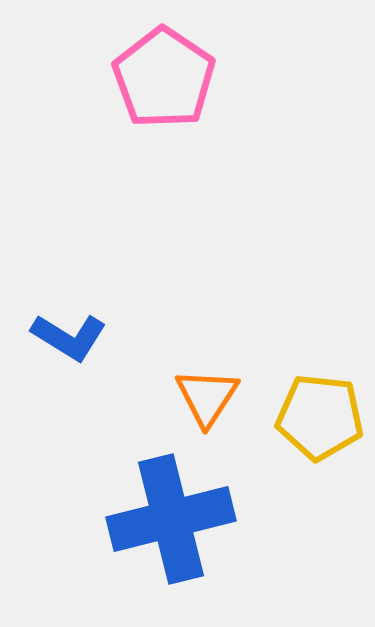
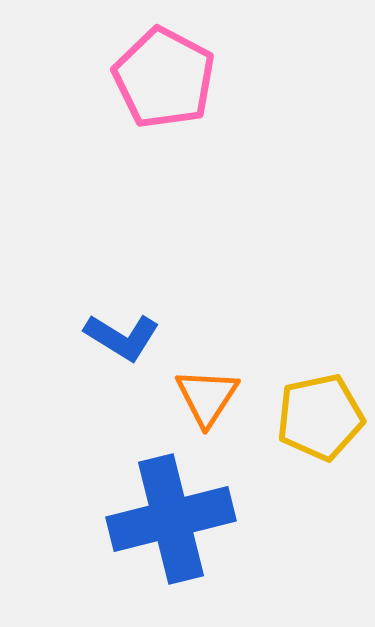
pink pentagon: rotated 6 degrees counterclockwise
blue L-shape: moved 53 px right
yellow pentagon: rotated 18 degrees counterclockwise
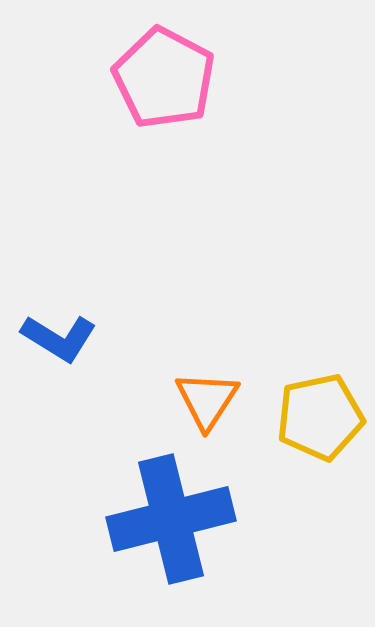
blue L-shape: moved 63 px left, 1 px down
orange triangle: moved 3 px down
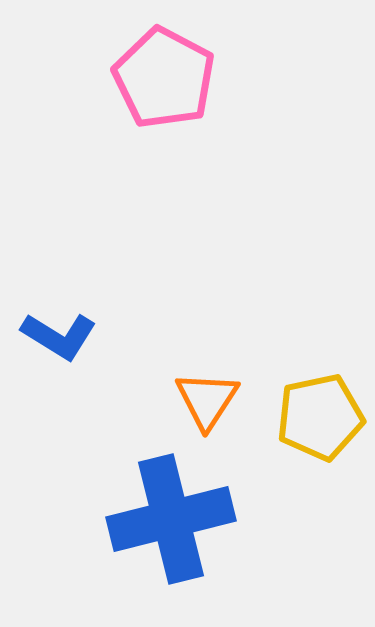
blue L-shape: moved 2 px up
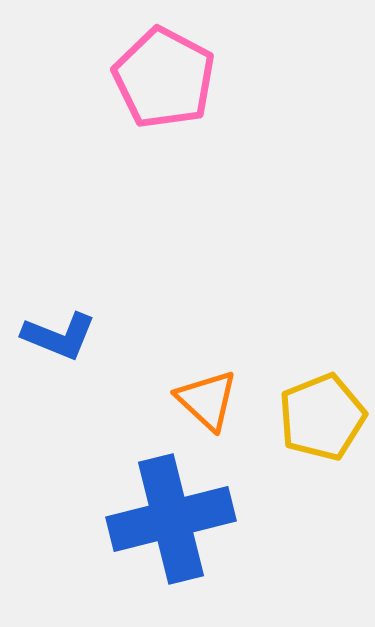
blue L-shape: rotated 10 degrees counterclockwise
orange triangle: rotated 20 degrees counterclockwise
yellow pentagon: moved 2 px right; rotated 10 degrees counterclockwise
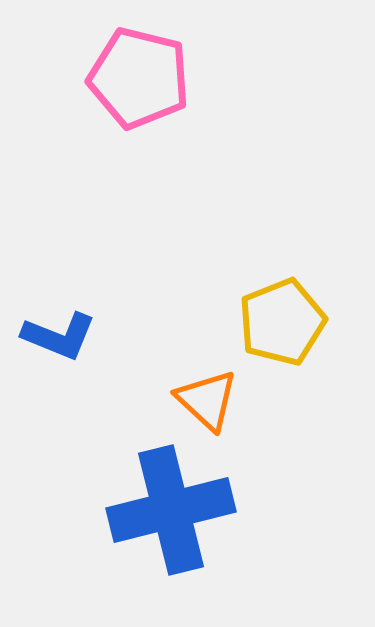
pink pentagon: moved 25 px left; rotated 14 degrees counterclockwise
yellow pentagon: moved 40 px left, 95 px up
blue cross: moved 9 px up
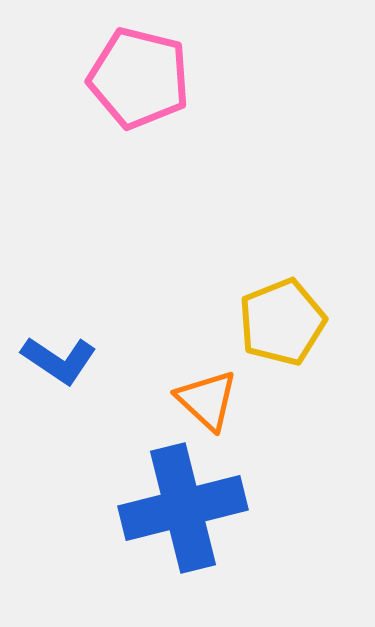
blue L-shape: moved 24 px down; rotated 12 degrees clockwise
blue cross: moved 12 px right, 2 px up
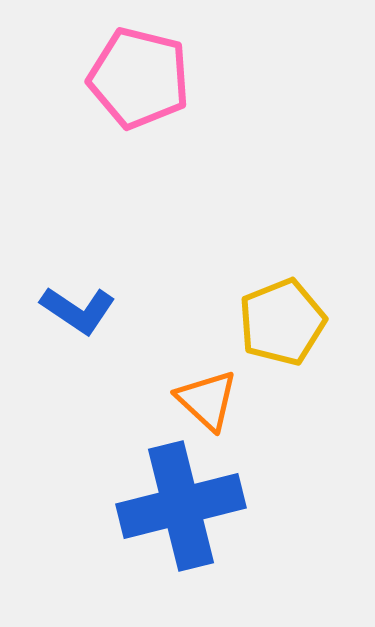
blue L-shape: moved 19 px right, 50 px up
blue cross: moved 2 px left, 2 px up
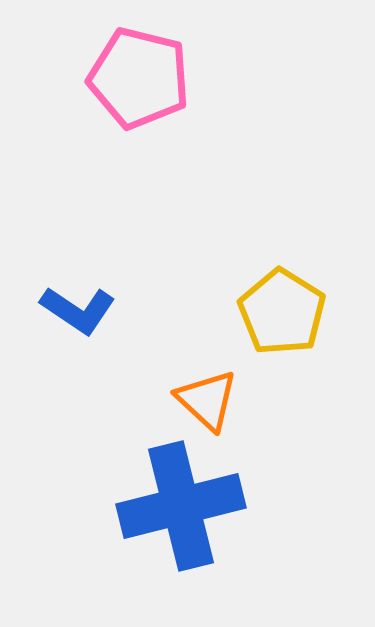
yellow pentagon: moved 10 px up; rotated 18 degrees counterclockwise
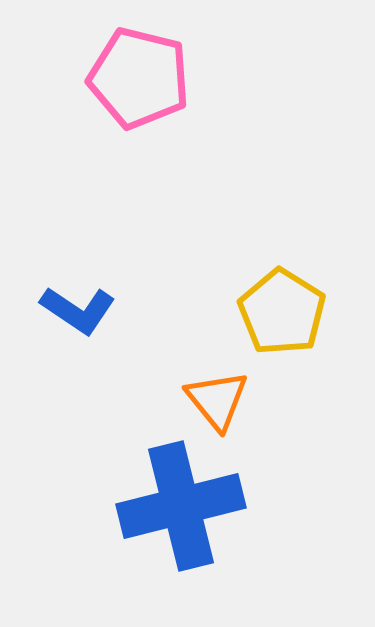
orange triangle: moved 10 px right; rotated 8 degrees clockwise
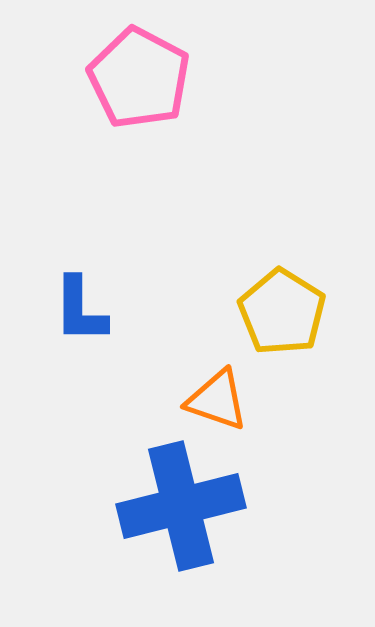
pink pentagon: rotated 14 degrees clockwise
blue L-shape: moved 2 px right; rotated 56 degrees clockwise
orange triangle: rotated 32 degrees counterclockwise
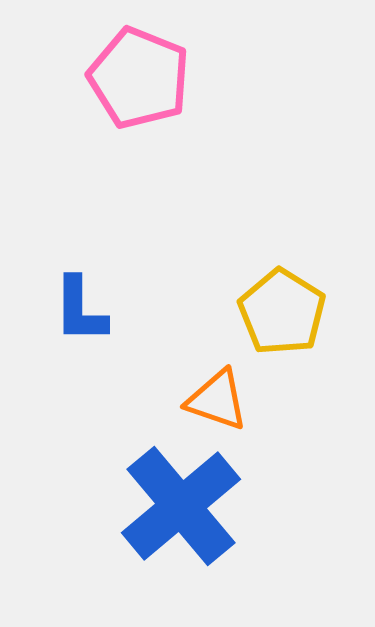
pink pentagon: rotated 6 degrees counterclockwise
blue cross: rotated 26 degrees counterclockwise
